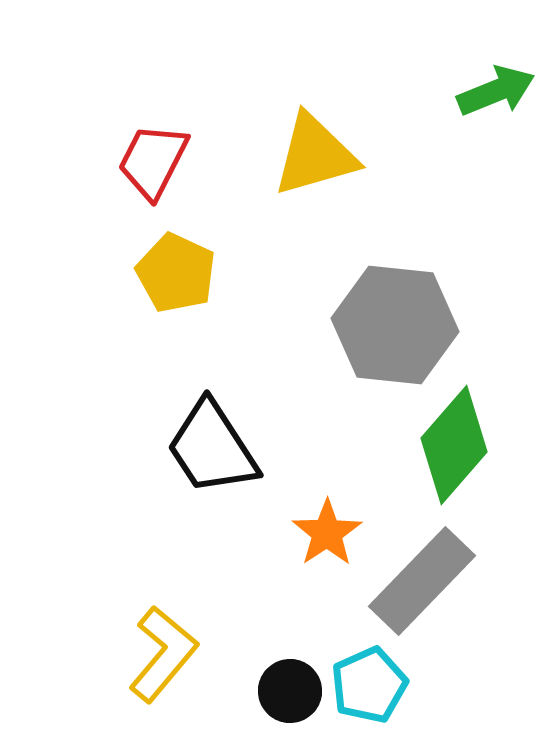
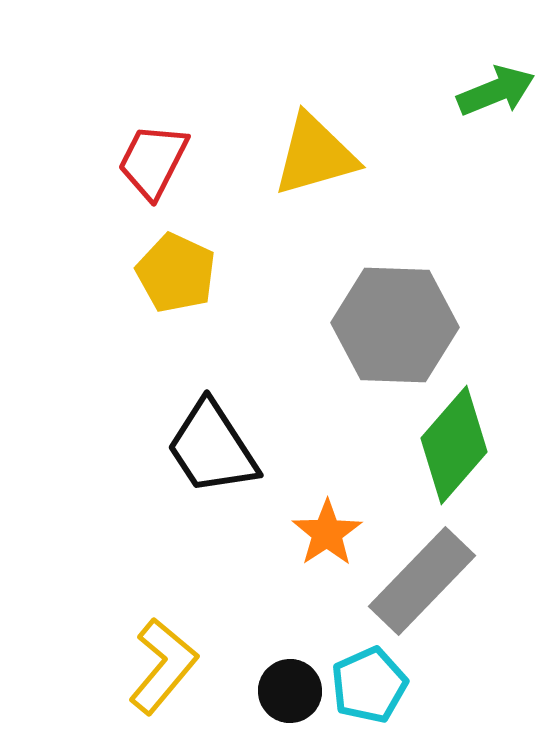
gray hexagon: rotated 4 degrees counterclockwise
yellow L-shape: moved 12 px down
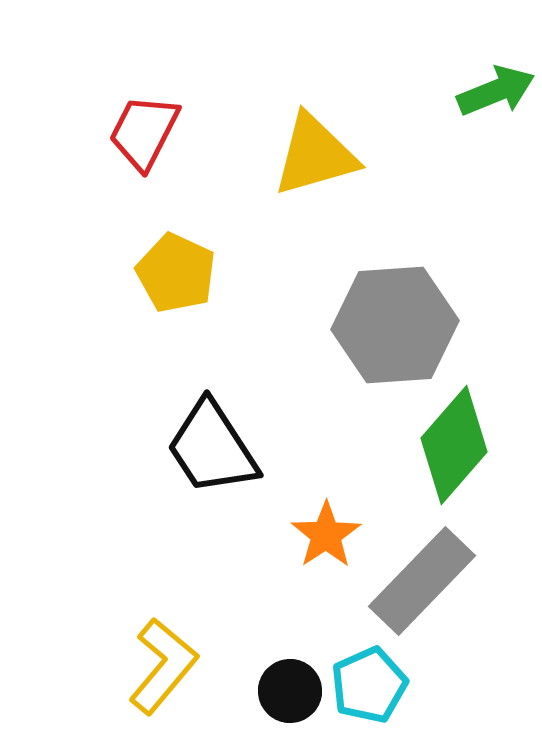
red trapezoid: moved 9 px left, 29 px up
gray hexagon: rotated 6 degrees counterclockwise
orange star: moved 1 px left, 2 px down
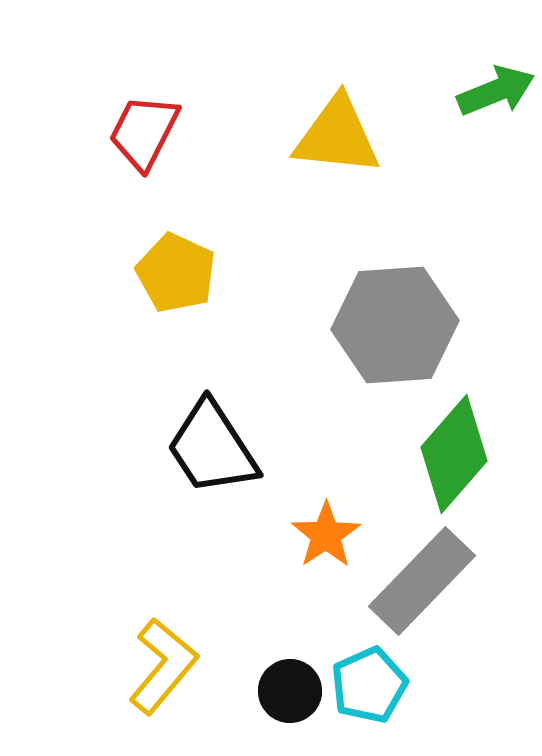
yellow triangle: moved 22 px right, 19 px up; rotated 22 degrees clockwise
green diamond: moved 9 px down
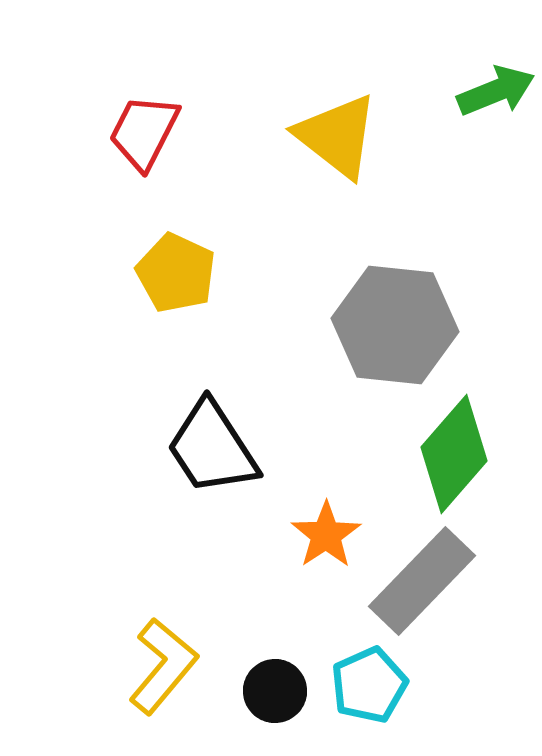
yellow triangle: rotated 32 degrees clockwise
gray hexagon: rotated 10 degrees clockwise
black circle: moved 15 px left
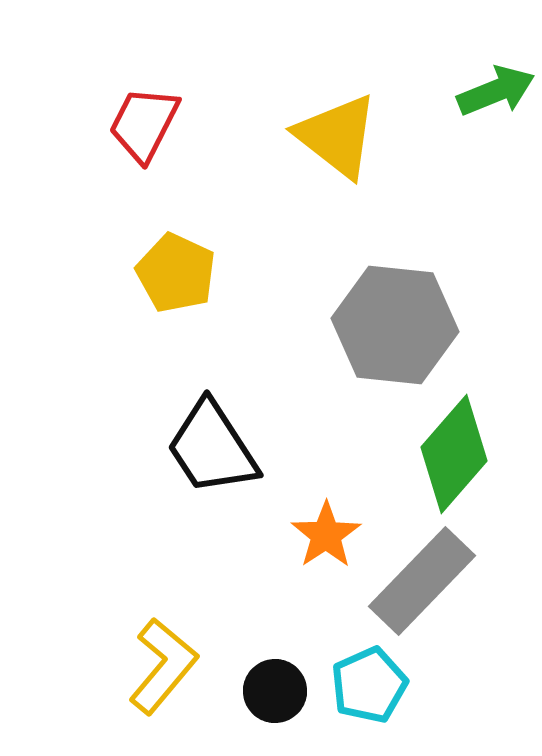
red trapezoid: moved 8 px up
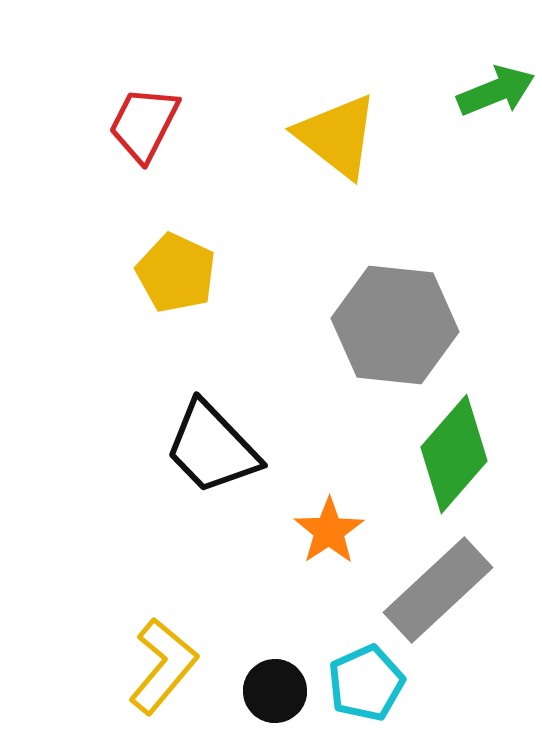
black trapezoid: rotated 11 degrees counterclockwise
orange star: moved 3 px right, 4 px up
gray rectangle: moved 16 px right, 9 px down; rotated 3 degrees clockwise
cyan pentagon: moved 3 px left, 2 px up
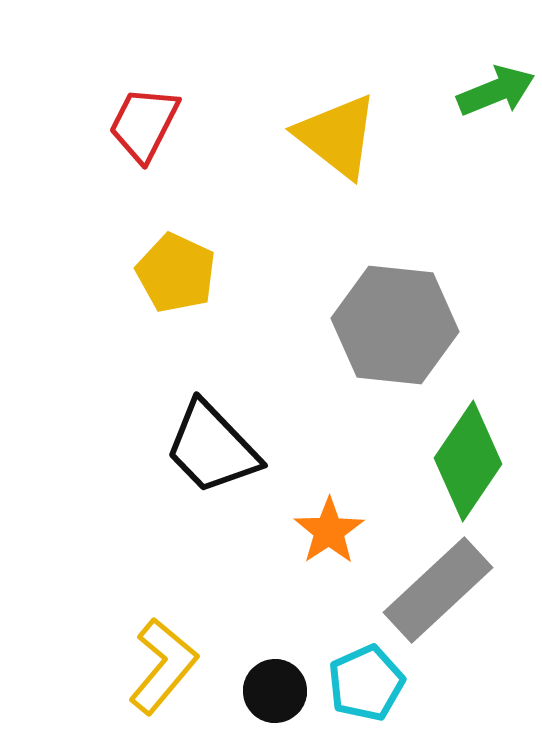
green diamond: moved 14 px right, 7 px down; rotated 7 degrees counterclockwise
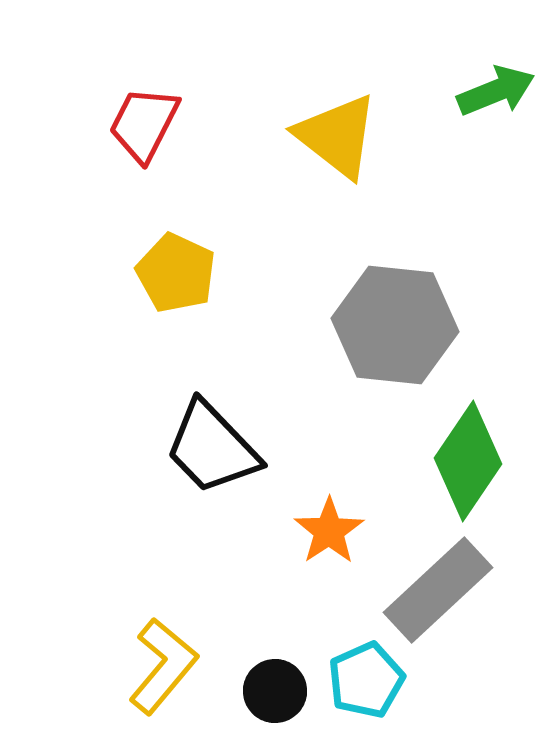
cyan pentagon: moved 3 px up
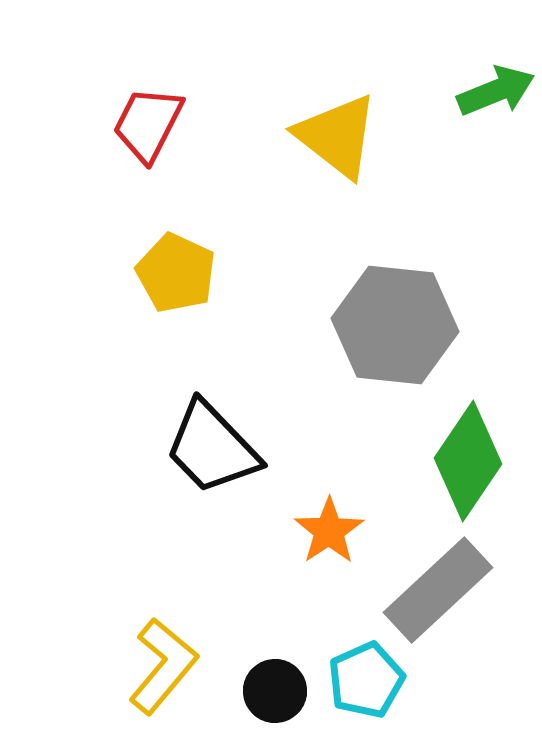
red trapezoid: moved 4 px right
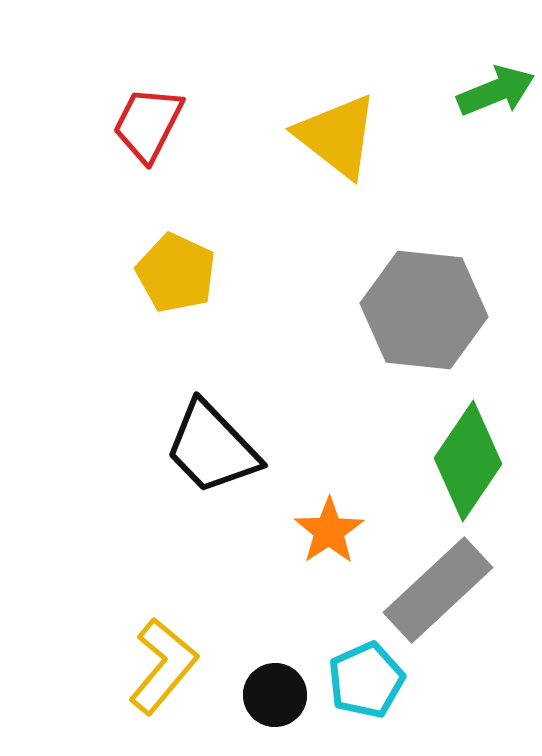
gray hexagon: moved 29 px right, 15 px up
black circle: moved 4 px down
